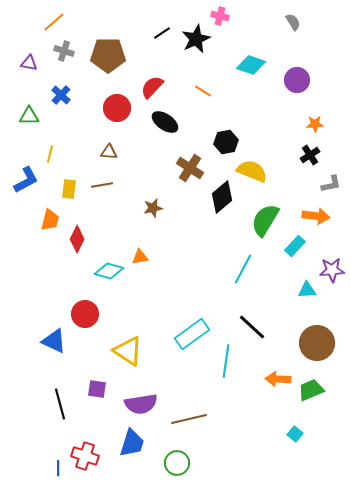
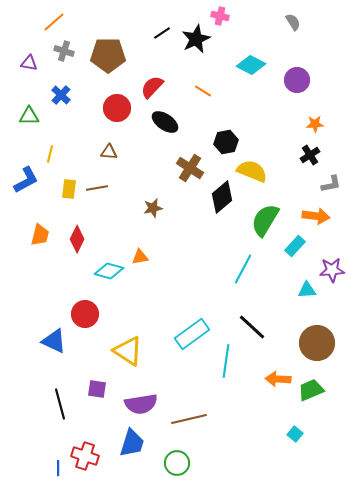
cyan diamond at (251, 65): rotated 8 degrees clockwise
brown line at (102, 185): moved 5 px left, 3 px down
orange trapezoid at (50, 220): moved 10 px left, 15 px down
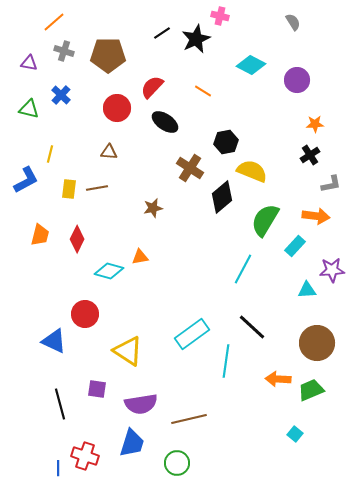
green triangle at (29, 116): moved 7 px up; rotated 15 degrees clockwise
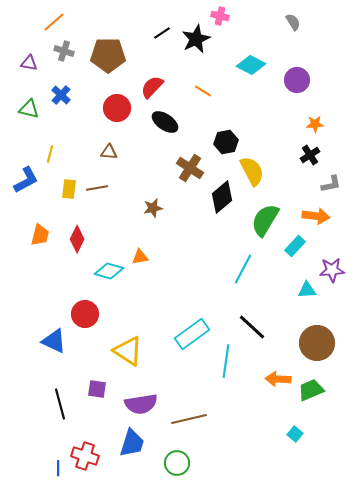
yellow semicircle at (252, 171): rotated 40 degrees clockwise
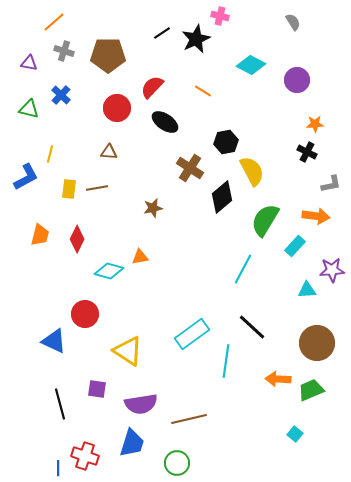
black cross at (310, 155): moved 3 px left, 3 px up; rotated 30 degrees counterclockwise
blue L-shape at (26, 180): moved 3 px up
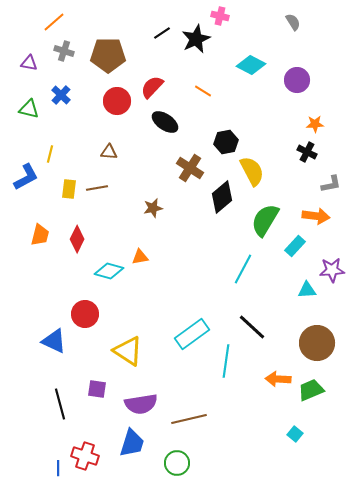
red circle at (117, 108): moved 7 px up
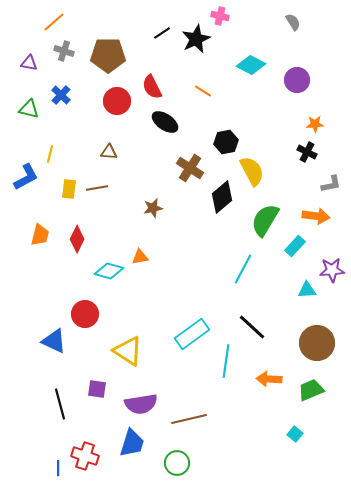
red semicircle at (152, 87): rotated 70 degrees counterclockwise
orange arrow at (278, 379): moved 9 px left
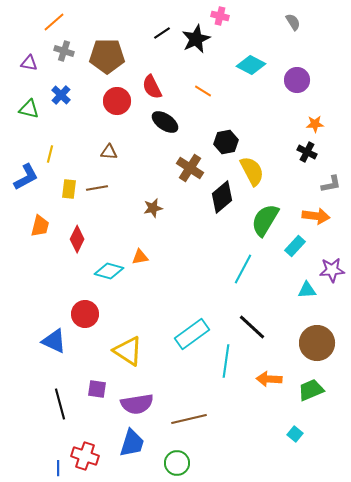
brown pentagon at (108, 55): moved 1 px left, 1 px down
orange trapezoid at (40, 235): moved 9 px up
purple semicircle at (141, 404): moved 4 px left
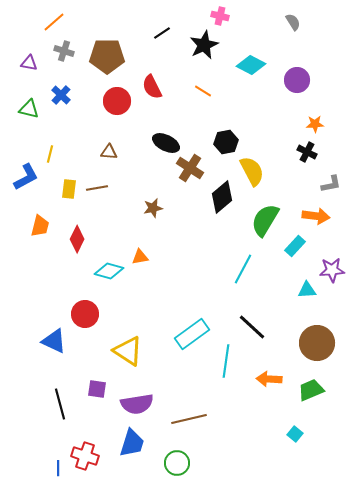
black star at (196, 39): moved 8 px right, 6 px down
black ellipse at (165, 122): moved 1 px right, 21 px down; rotated 8 degrees counterclockwise
